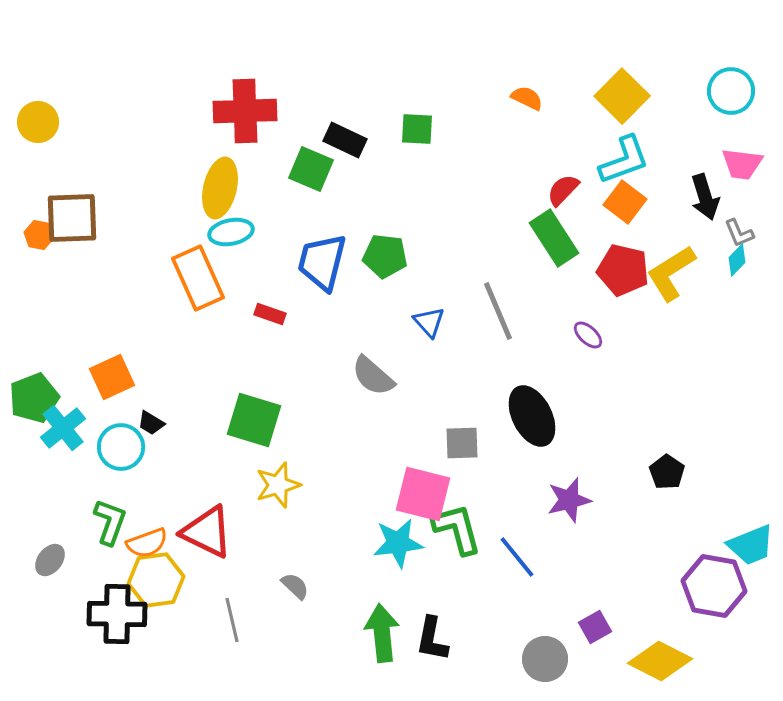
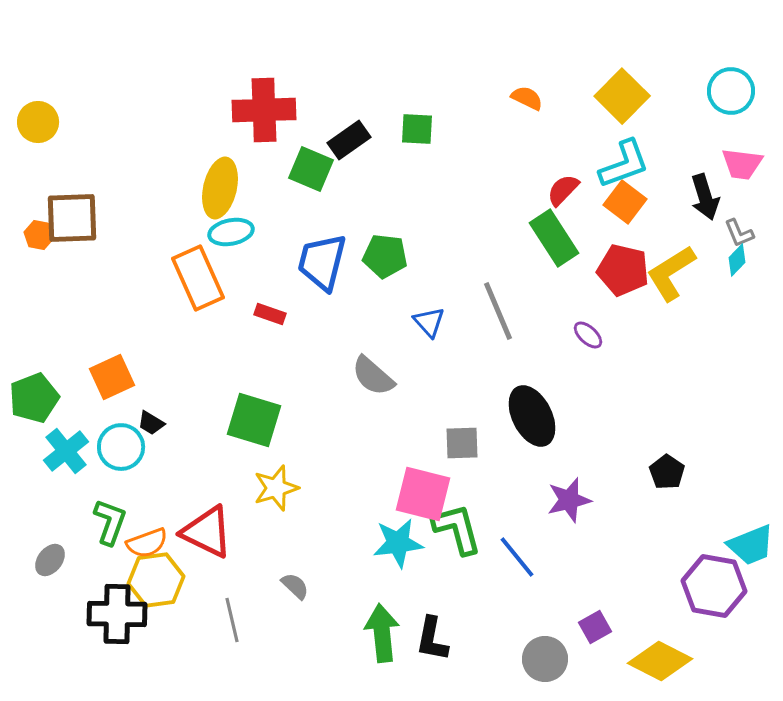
red cross at (245, 111): moved 19 px right, 1 px up
black rectangle at (345, 140): moved 4 px right; rotated 60 degrees counterclockwise
cyan L-shape at (624, 160): moved 4 px down
cyan cross at (63, 428): moved 3 px right, 23 px down
yellow star at (278, 485): moved 2 px left, 3 px down
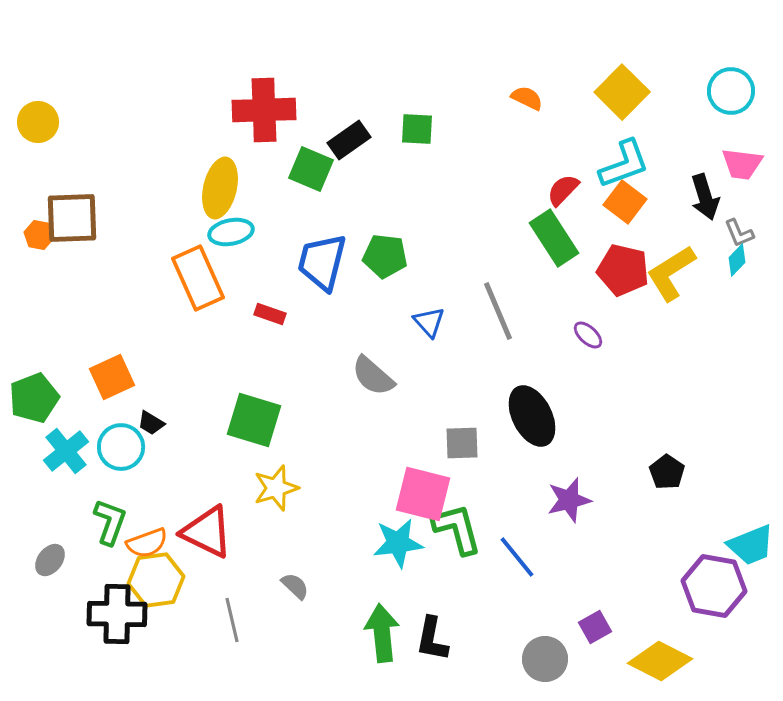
yellow square at (622, 96): moved 4 px up
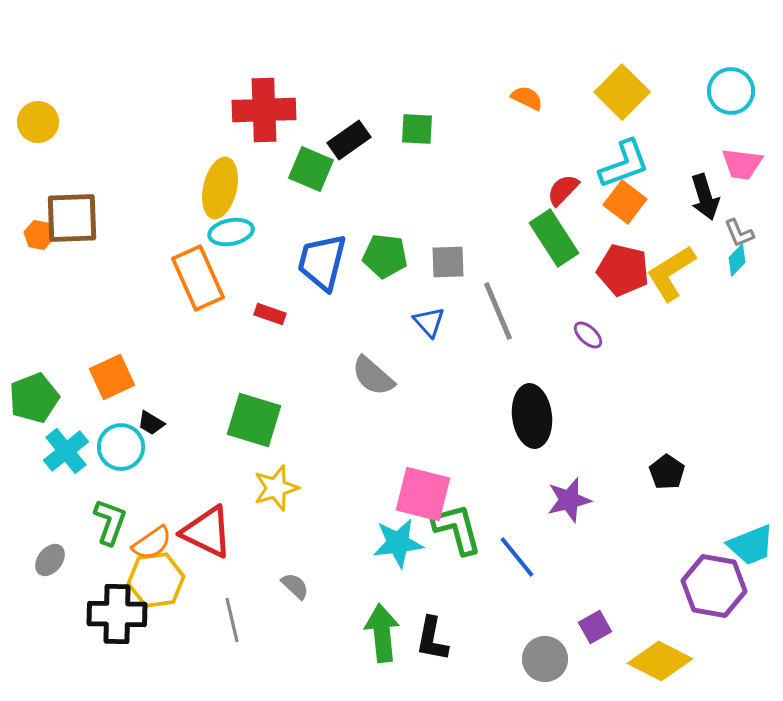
black ellipse at (532, 416): rotated 20 degrees clockwise
gray square at (462, 443): moved 14 px left, 181 px up
orange semicircle at (147, 543): moved 5 px right; rotated 15 degrees counterclockwise
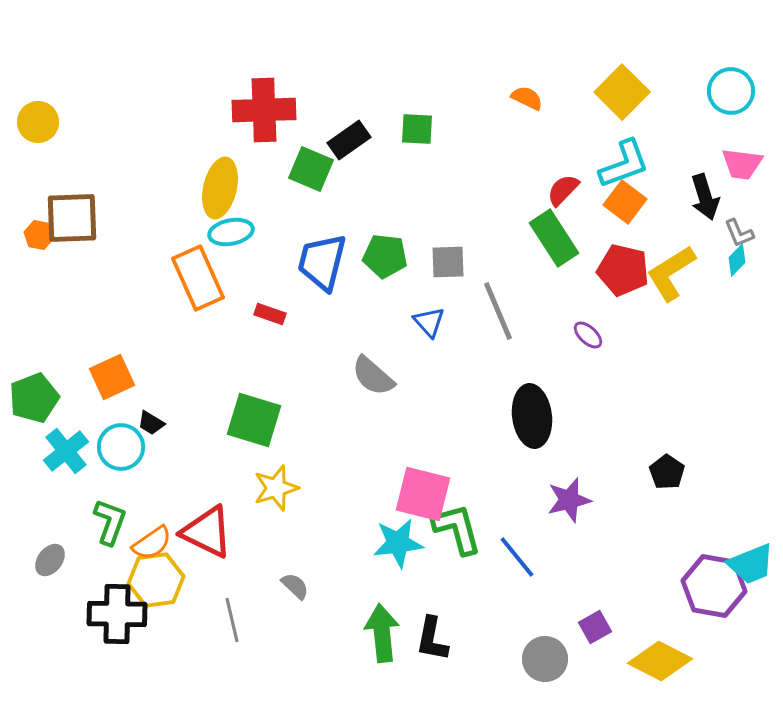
cyan trapezoid at (751, 545): moved 19 px down
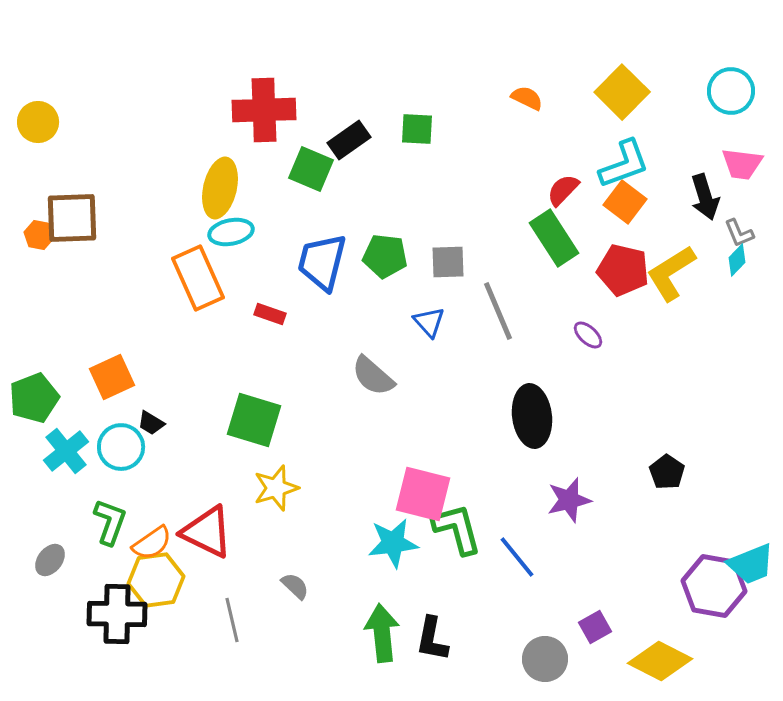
cyan star at (398, 543): moved 5 px left
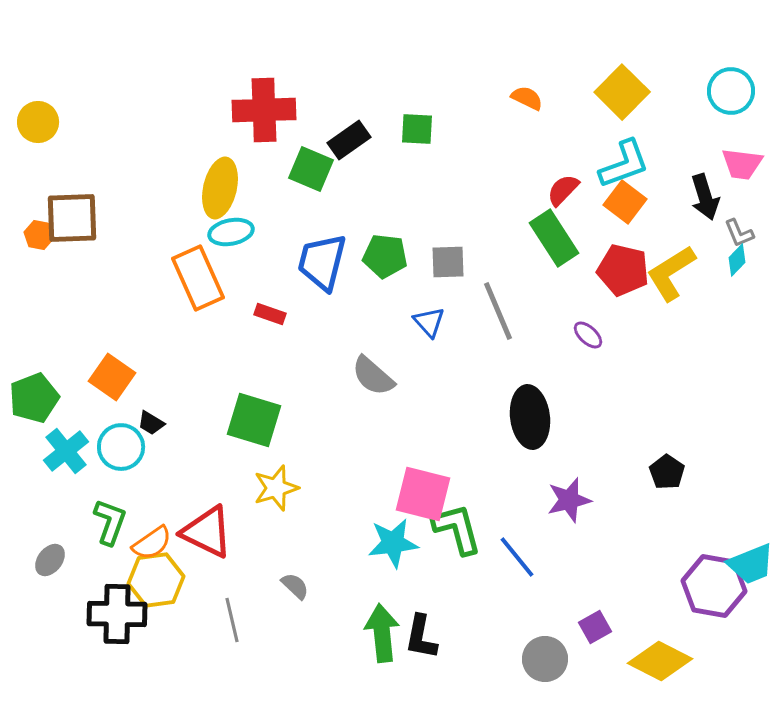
orange square at (112, 377): rotated 30 degrees counterclockwise
black ellipse at (532, 416): moved 2 px left, 1 px down
black L-shape at (432, 639): moved 11 px left, 2 px up
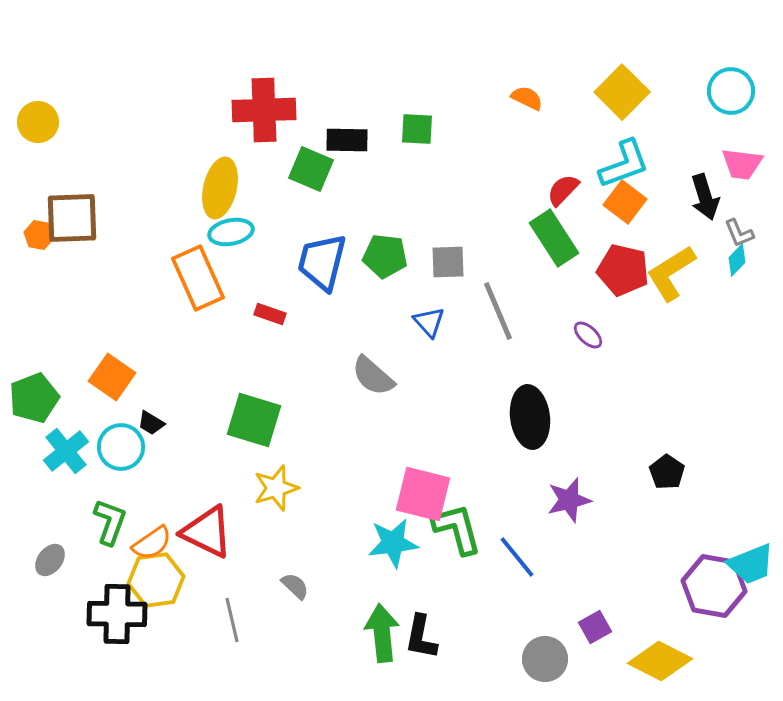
black rectangle at (349, 140): moved 2 px left; rotated 36 degrees clockwise
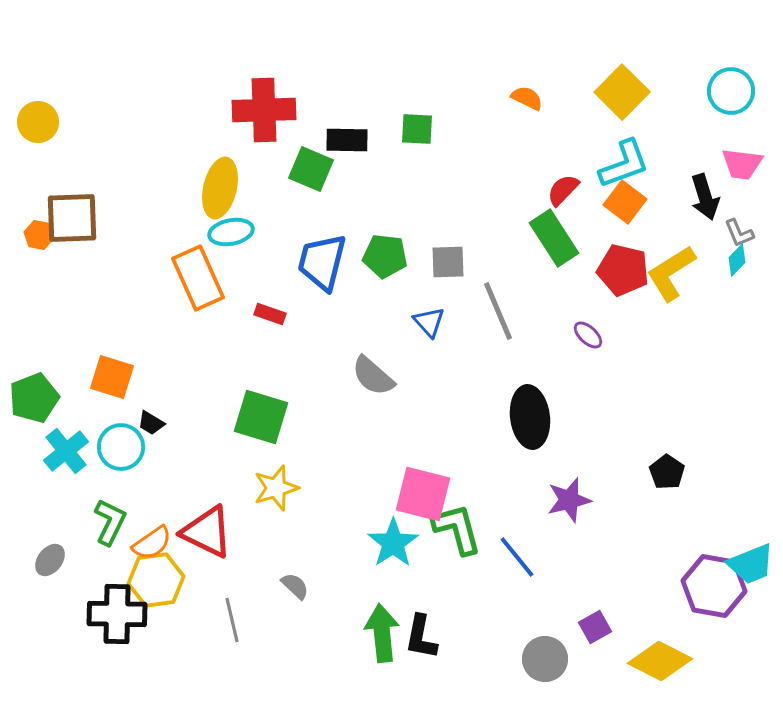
orange square at (112, 377): rotated 18 degrees counterclockwise
green square at (254, 420): moved 7 px right, 3 px up
green L-shape at (110, 522): rotated 6 degrees clockwise
cyan star at (393, 543): rotated 27 degrees counterclockwise
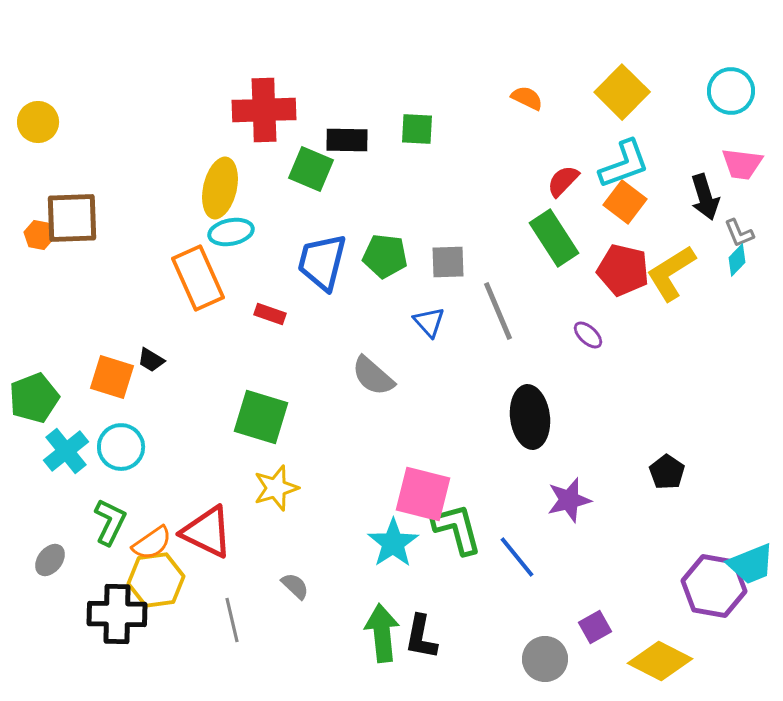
red semicircle at (563, 190): moved 9 px up
black trapezoid at (151, 423): moved 63 px up
